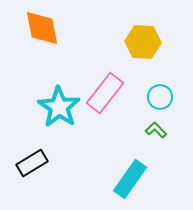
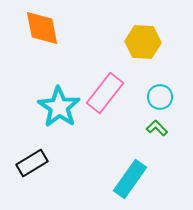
green L-shape: moved 1 px right, 2 px up
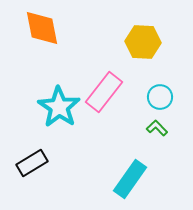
pink rectangle: moved 1 px left, 1 px up
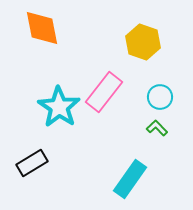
yellow hexagon: rotated 16 degrees clockwise
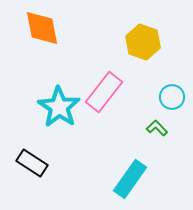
cyan circle: moved 12 px right
black rectangle: rotated 64 degrees clockwise
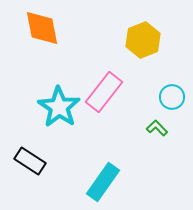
yellow hexagon: moved 2 px up; rotated 20 degrees clockwise
black rectangle: moved 2 px left, 2 px up
cyan rectangle: moved 27 px left, 3 px down
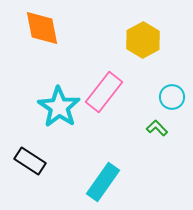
yellow hexagon: rotated 8 degrees counterclockwise
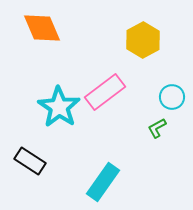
orange diamond: rotated 12 degrees counterclockwise
pink rectangle: moved 1 px right; rotated 15 degrees clockwise
green L-shape: rotated 75 degrees counterclockwise
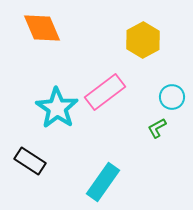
cyan star: moved 2 px left, 1 px down
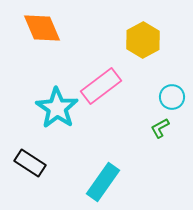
pink rectangle: moved 4 px left, 6 px up
green L-shape: moved 3 px right
black rectangle: moved 2 px down
